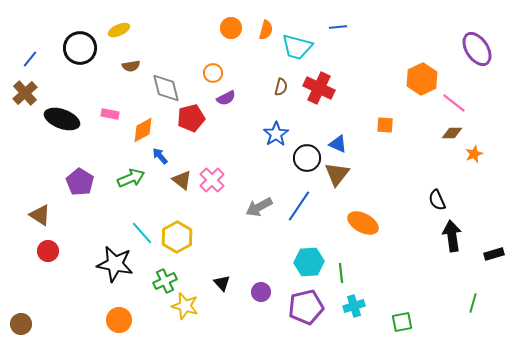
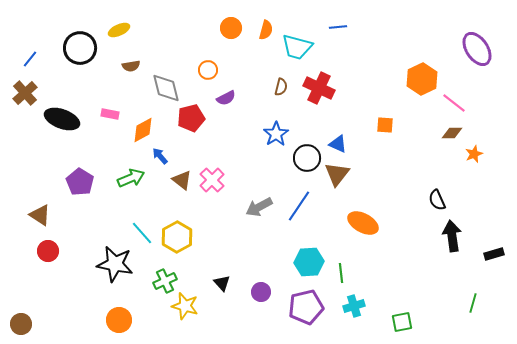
orange circle at (213, 73): moved 5 px left, 3 px up
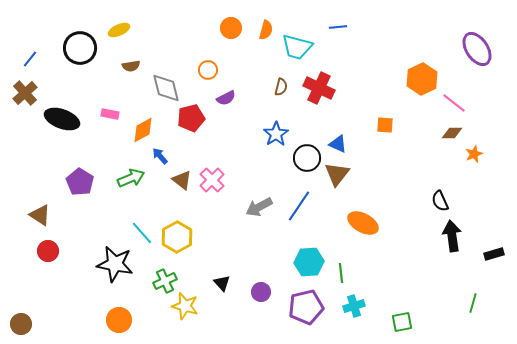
black semicircle at (437, 200): moved 3 px right, 1 px down
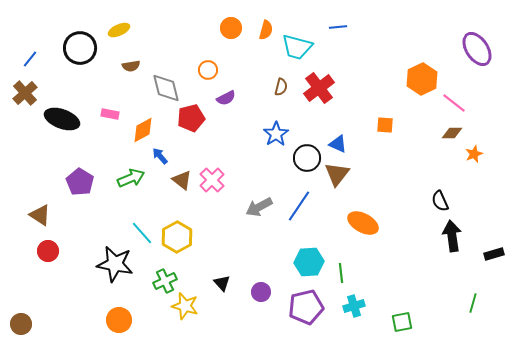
red cross at (319, 88): rotated 28 degrees clockwise
